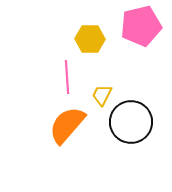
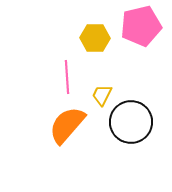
yellow hexagon: moved 5 px right, 1 px up
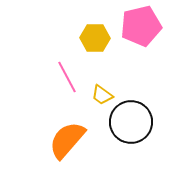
pink line: rotated 24 degrees counterclockwise
yellow trapezoid: rotated 80 degrees counterclockwise
orange semicircle: moved 15 px down
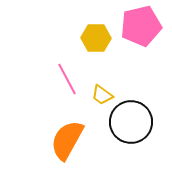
yellow hexagon: moved 1 px right
pink line: moved 2 px down
orange semicircle: rotated 12 degrees counterclockwise
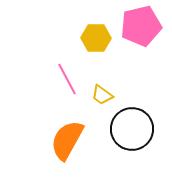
black circle: moved 1 px right, 7 px down
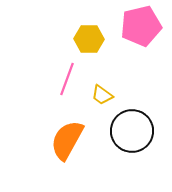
yellow hexagon: moved 7 px left, 1 px down
pink line: rotated 48 degrees clockwise
black circle: moved 2 px down
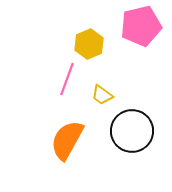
yellow hexagon: moved 5 px down; rotated 24 degrees counterclockwise
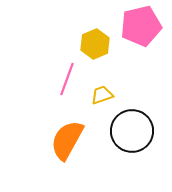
yellow hexagon: moved 6 px right
yellow trapezoid: rotated 125 degrees clockwise
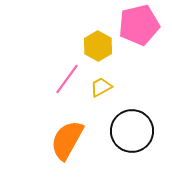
pink pentagon: moved 2 px left, 1 px up
yellow hexagon: moved 3 px right, 2 px down; rotated 8 degrees counterclockwise
pink line: rotated 16 degrees clockwise
yellow trapezoid: moved 1 px left, 8 px up; rotated 10 degrees counterclockwise
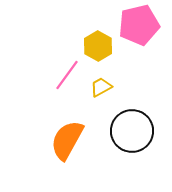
pink line: moved 4 px up
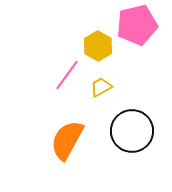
pink pentagon: moved 2 px left
